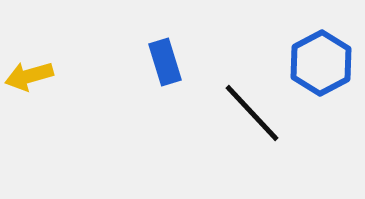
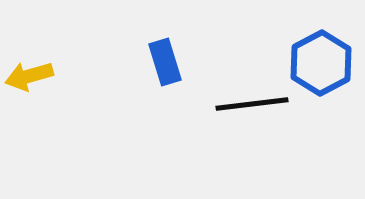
black line: moved 9 px up; rotated 54 degrees counterclockwise
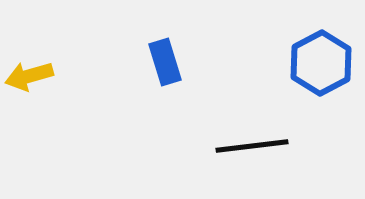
black line: moved 42 px down
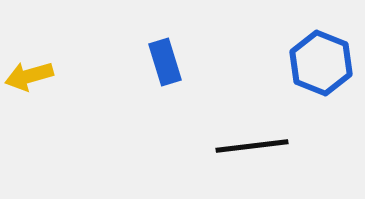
blue hexagon: rotated 10 degrees counterclockwise
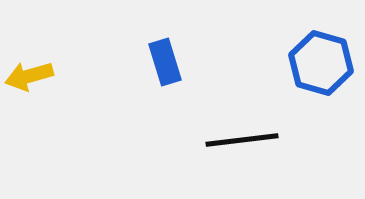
blue hexagon: rotated 6 degrees counterclockwise
black line: moved 10 px left, 6 px up
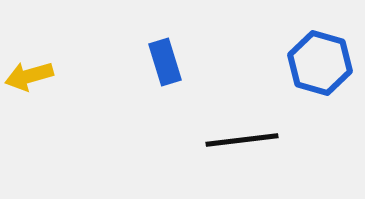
blue hexagon: moved 1 px left
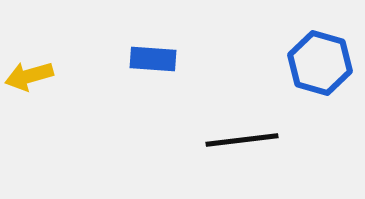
blue rectangle: moved 12 px left, 3 px up; rotated 69 degrees counterclockwise
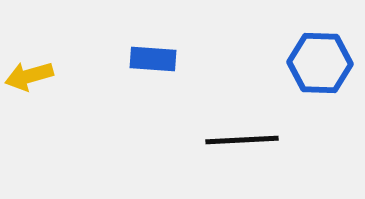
blue hexagon: rotated 14 degrees counterclockwise
black line: rotated 4 degrees clockwise
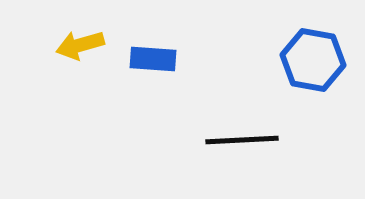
blue hexagon: moved 7 px left, 3 px up; rotated 8 degrees clockwise
yellow arrow: moved 51 px right, 31 px up
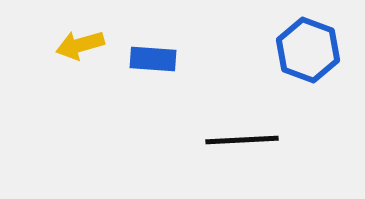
blue hexagon: moved 5 px left, 10 px up; rotated 10 degrees clockwise
